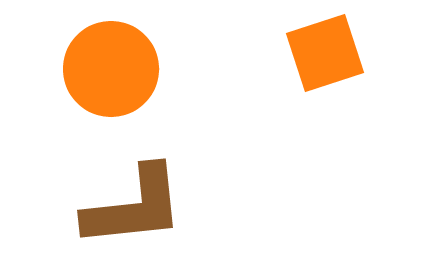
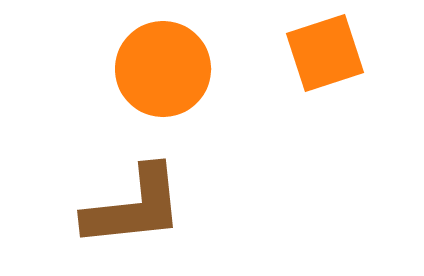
orange circle: moved 52 px right
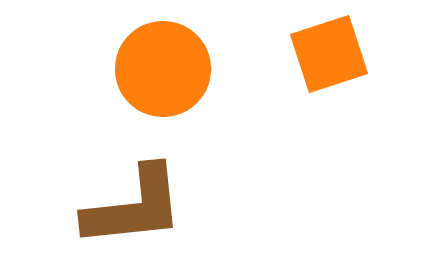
orange square: moved 4 px right, 1 px down
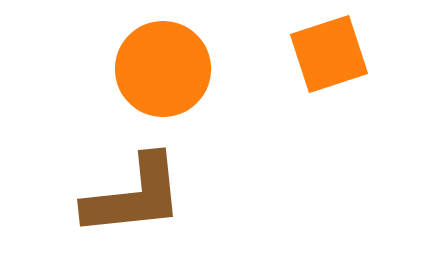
brown L-shape: moved 11 px up
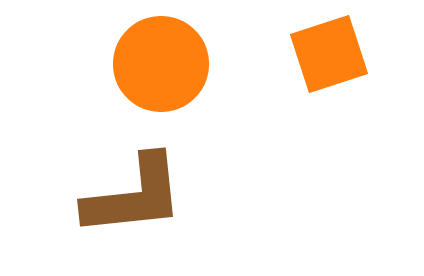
orange circle: moved 2 px left, 5 px up
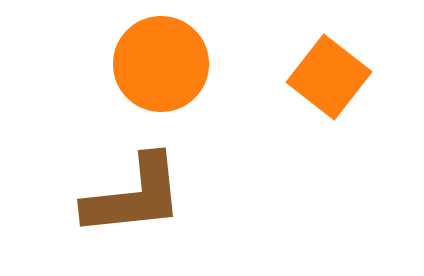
orange square: moved 23 px down; rotated 34 degrees counterclockwise
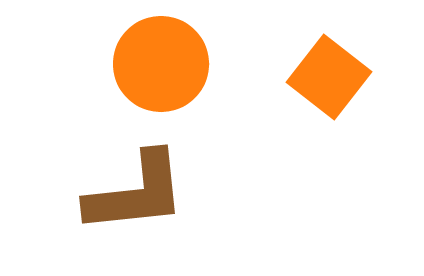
brown L-shape: moved 2 px right, 3 px up
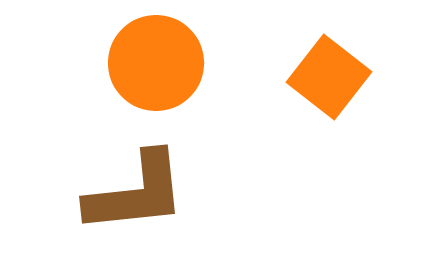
orange circle: moved 5 px left, 1 px up
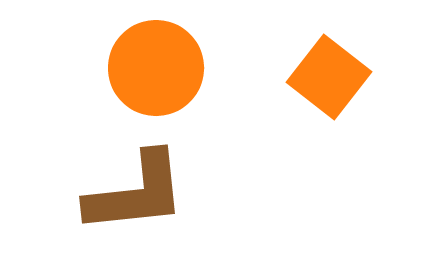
orange circle: moved 5 px down
